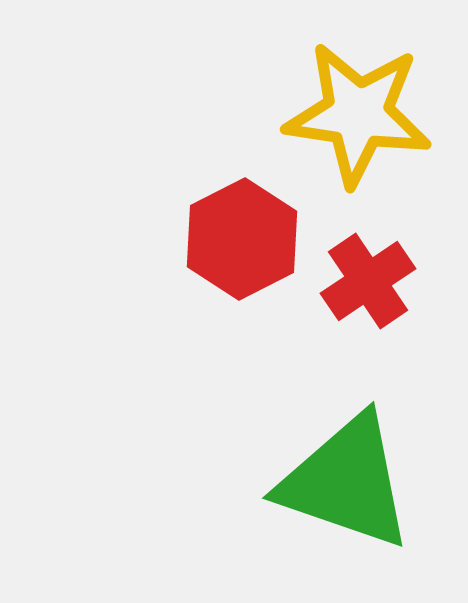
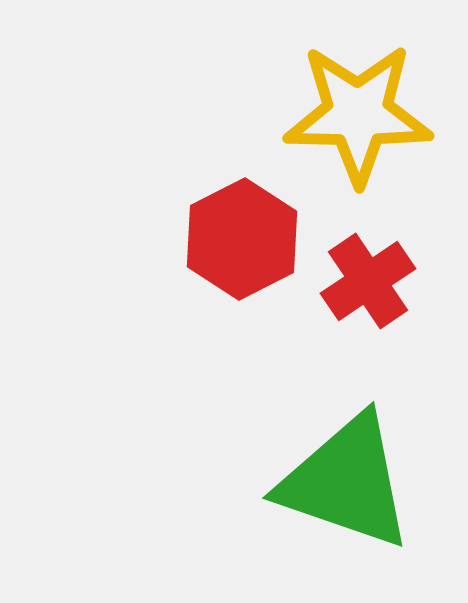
yellow star: rotated 7 degrees counterclockwise
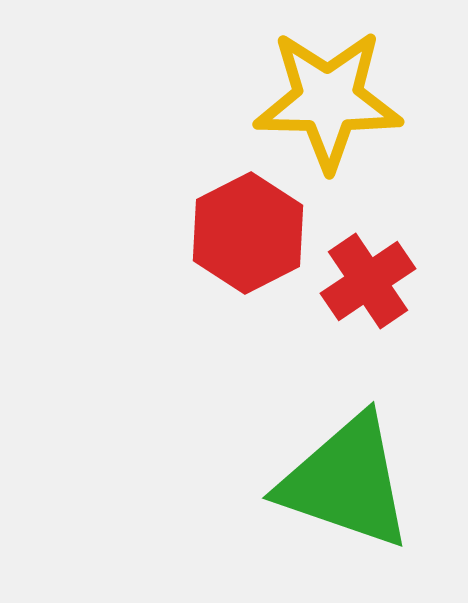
yellow star: moved 30 px left, 14 px up
red hexagon: moved 6 px right, 6 px up
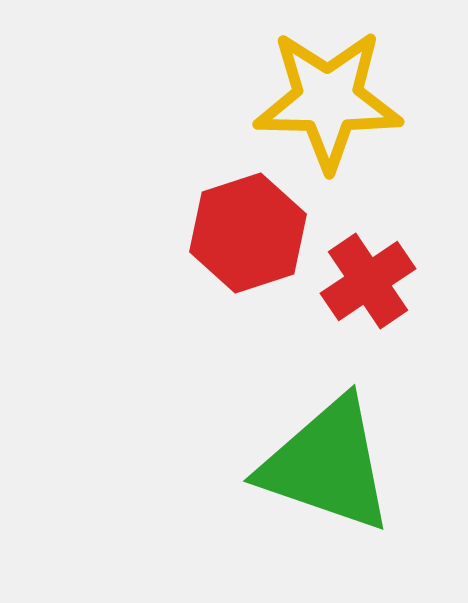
red hexagon: rotated 9 degrees clockwise
green triangle: moved 19 px left, 17 px up
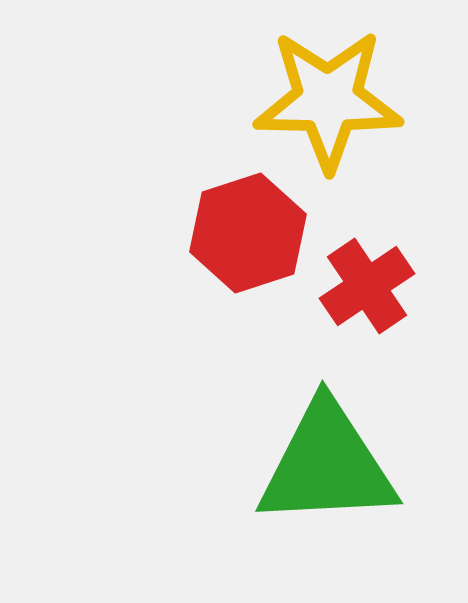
red cross: moved 1 px left, 5 px down
green triangle: rotated 22 degrees counterclockwise
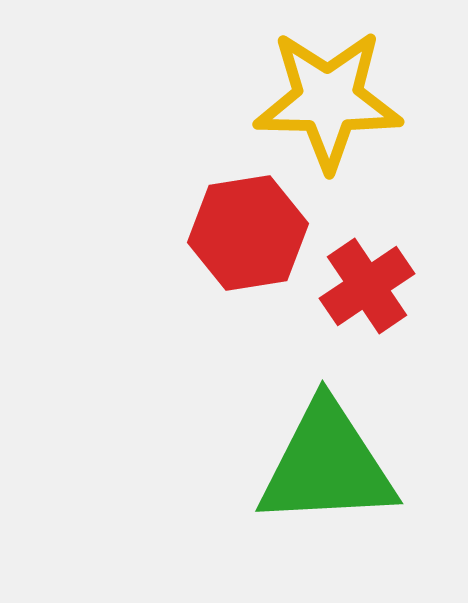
red hexagon: rotated 9 degrees clockwise
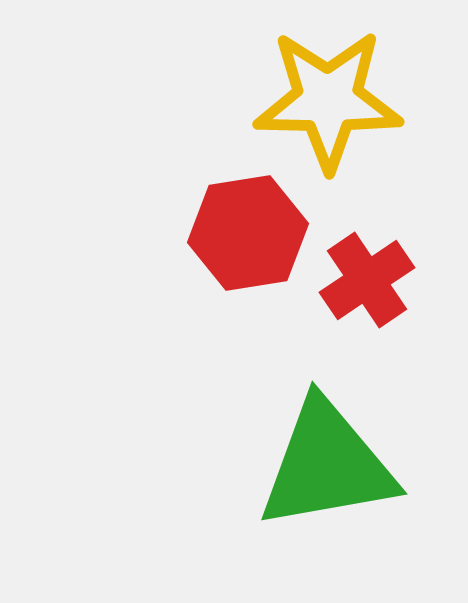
red cross: moved 6 px up
green triangle: rotated 7 degrees counterclockwise
